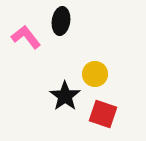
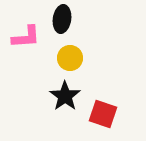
black ellipse: moved 1 px right, 2 px up
pink L-shape: rotated 124 degrees clockwise
yellow circle: moved 25 px left, 16 px up
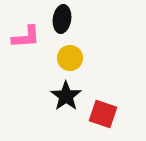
black star: moved 1 px right
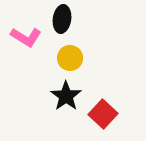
pink L-shape: rotated 36 degrees clockwise
red square: rotated 24 degrees clockwise
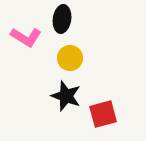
black star: rotated 16 degrees counterclockwise
red square: rotated 32 degrees clockwise
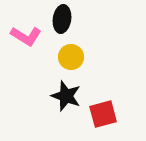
pink L-shape: moved 1 px up
yellow circle: moved 1 px right, 1 px up
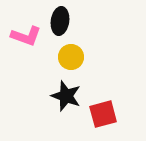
black ellipse: moved 2 px left, 2 px down
pink L-shape: rotated 12 degrees counterclockwise
